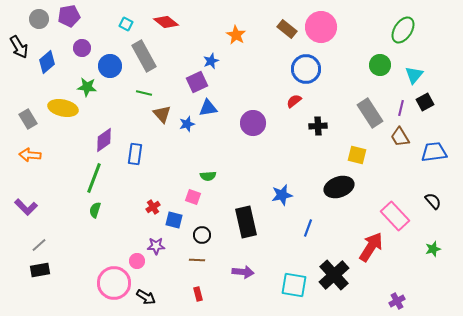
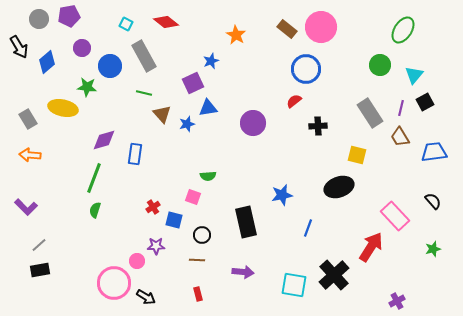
purple square at (197, 82): moved 4 px left, 1 px down
purple diamond at (104, 140): rotated 20 degrees clockwise
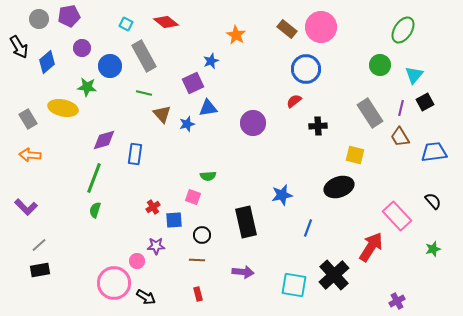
yellow square at (357, 155): moved 2 px left
pink rectangle at (395, 216): moved 2 px right
blue square at (174, 220): rotated 18 degrees counterclockwise
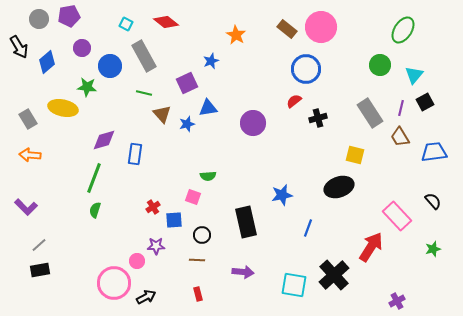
purple square at (193, 83): moved 6 px left
black cross at (318, 126): moved 8 px up; rotated 12 degrees counterclockwise
black arrow at (146, 297): rotated 60 degrees counterclockwise
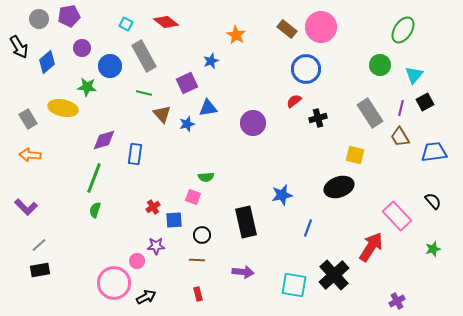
green semicircle at (208, 176): moved 2 px left, 1 px down
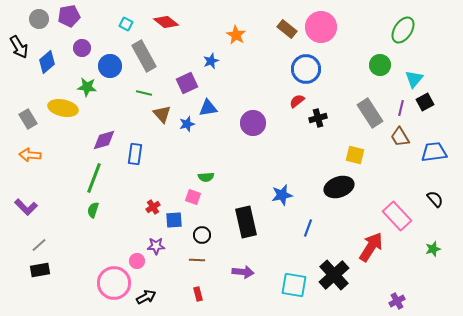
cyan triangle at (414, 75): moved 4 px down
red semicircle at (294, 101): moved 3 px right
black semicircle at (433, 201): moved 2 px right, 2 px up
green semicircle at (95, 210): moved 2 px left
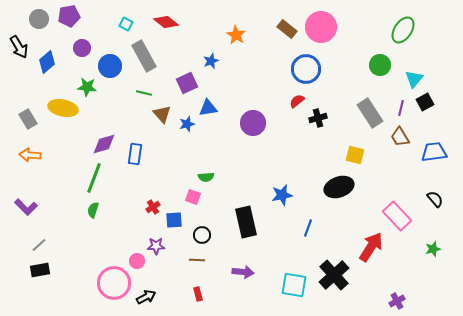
purple diamond at (104, 140): moved 4 px down
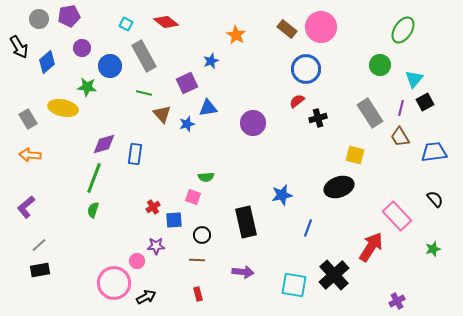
purple L-shape at (26, 207): rotated 95 degrees clockwise
